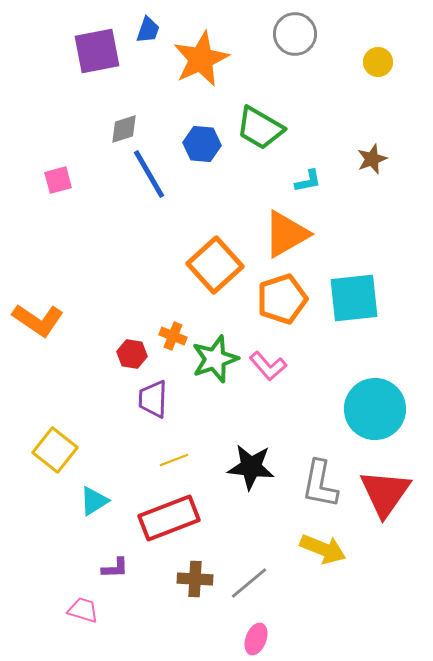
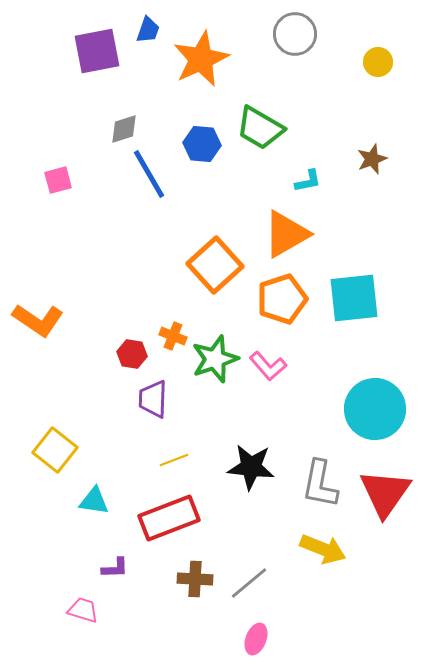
cyan triangle: rotated 40 degrees clockwise
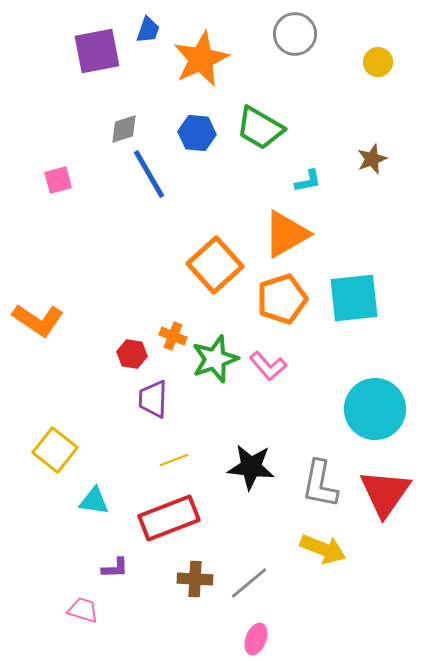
blue hexagon: moved 5 px left, 11 px up
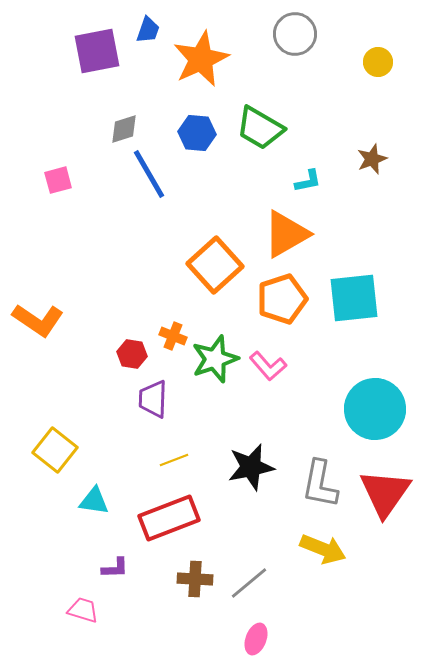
black star: rotated 18 degrees counterclockwise
